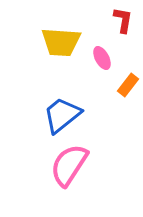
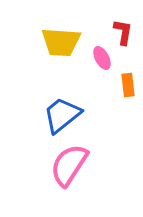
red L-shape: moved 12 px down
orange rectangle: rotated 45 degrees counterclockwise
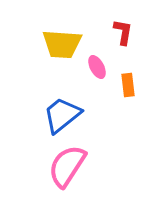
yellow trapezoid: moved 1 px right, 2 px down
pink ellipse: moved 5 px left, 9 px down
pink semicircle: moved 2 px left, 1 px down
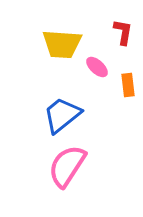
pink ellipse: rotated 20 degrees counterclockwise
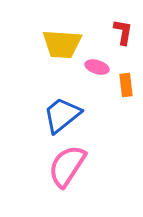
pink ellipse: rotated 25 degrees counterclockwise
orange rectangle: moved 2 px left
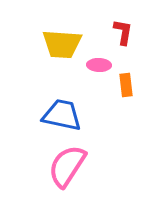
pink ellipse: moved 2 px right, 2 px up; rotated 15 degrees counterclockwise
blue trapezoid: rotated 51 degrees clockwise
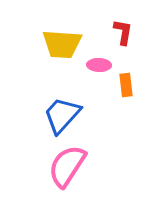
blue trapezoid: rotated 60 degrees counterclockwise
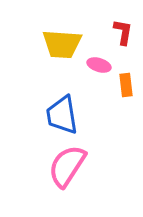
pink ellipse: rotated 15 degrees clockwise
blue trapezoid: rotated 51 degrees counterclockwise
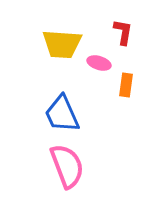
pink ellipse: moved 2 px up
orange rectangle: rotated 15 degrees clockwise
blue trapezoid: moved 1 px up; rotated 15 degrees counterclockwise
pink semicircle: rotated 126 degrees clockwise
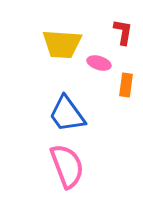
blue trapezoid: moved 5 px right; rotated 12 degrees counterclockwise
